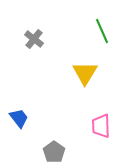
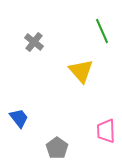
gray cross: moved 3 px down
yellow triangle: moved 4 px left, 2 px up; rotated 12 degrees counterclockwise
pink trapezoid: moved 5 px right, 5 px down
gray pentagon: moved 3 px right, 4 px up
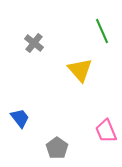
gray cross: moved 1 px down
yellow triangle: moved 1 px left, 1 px up
blue trapezoid: moved 1 px right
pink trapezoid: rotated 20 degrees counterclockwise
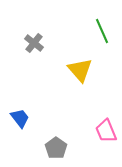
gray pentagon: moved 1 px left
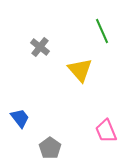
gray cross: moved 6 px right, 4 px down
gray pentagon: moved 6 px left
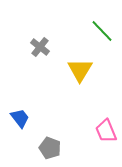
green line: rotated 20 degrees counterclockwise
yellow triangle: rotated 12 degrees clockwise
gray pentagon: rotated 15 degrees counterclockwise
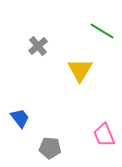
green line: rotated 15 degrees counterclockwise
gray cross: moved 2 px left, 1 px up; rotated 12 degrees clockwise
pink trapezoid: moved 2 px left, 4 px down
gray pentagon: rotated 15 degrees counterclockwise
